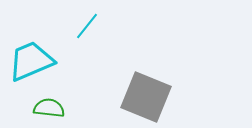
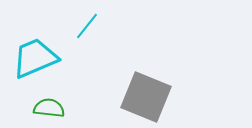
cyan trapezoid: moved 4 px right, 3 px up
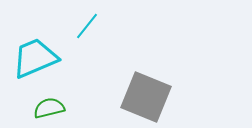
green semicircle: rotated 20 degrees counterclockwise
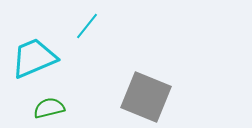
cyan trapezoid: moved 1 px left
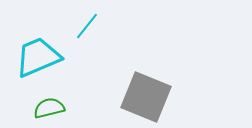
cyan trapezoid: moved 4 px right, 1 px up
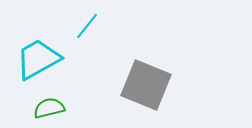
cyan trapezoid: moved 2 px down; rotated 6 degrees counterclockwise
gray square: moved 12 px up
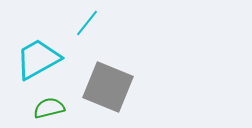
cyan line: moved 3 px up
gray square: moved 38 px left, 2 px down
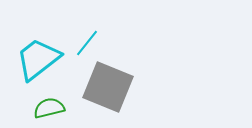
cyan line: moved 20 px down
cyan trapezoid: rotated 9 degrees counterclockwise
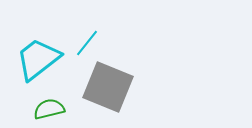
green semicircle: moved 1 px down
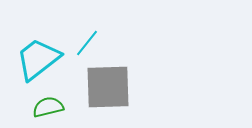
gray square: rotated 24 degrees counterclockwise
green semicircle: moved 1 px left, 2 px up
